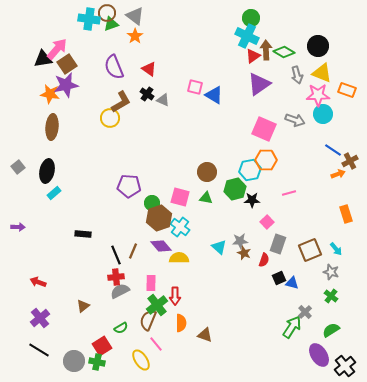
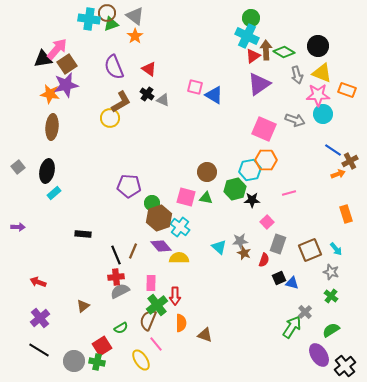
pink square at (180, 197): moved 6 px right
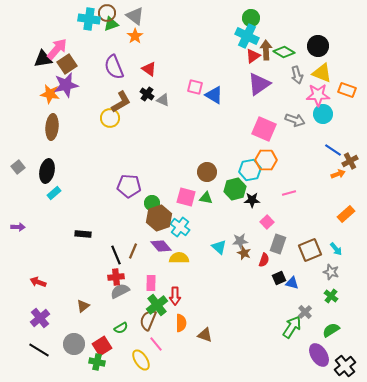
orange rectangle at (346, 214): rotated 66 degrees clockwise
gray circle at (74, 361): moved 17 px up
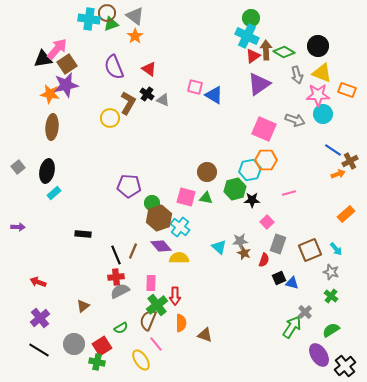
brown L-shape at (121, 102): moved 7 px right, 1 px down; rotated 30 degrees counterclockwise
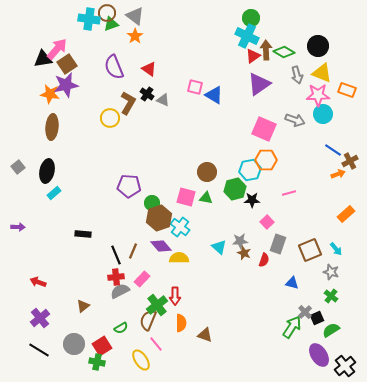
black square at (279, 278): moved 38 px right, 40 px down
pink rectangle at (151, 283): moved 9 px left, 4 px up; rotated 42 degrees clockwise
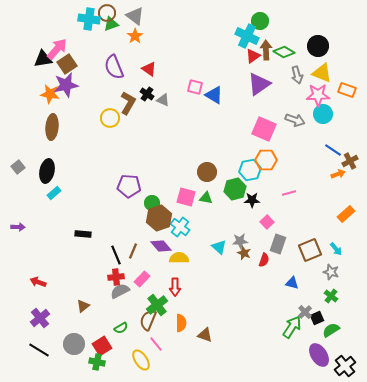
green circle at (251, 18): moved 9 px right, 3 px down
red arrow at (175, 296): moved 9 px up
